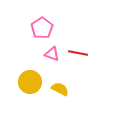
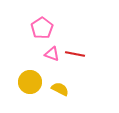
red line: moved 3 px left, 1 px down
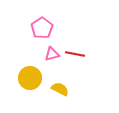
pink triangle: rotated 35 degrees counterclockwise
yellow circle: moved 4 px up
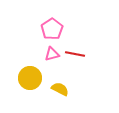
pink pentagon: moved 10 px right, 1 px down
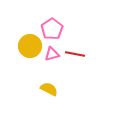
yellow circle: moved 32 px up
yellow semicircle: moved 11 px left
